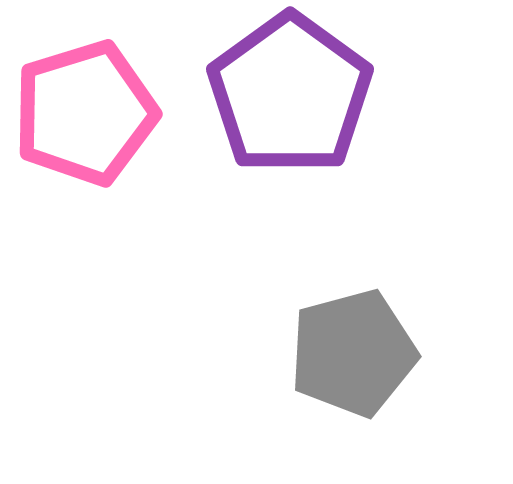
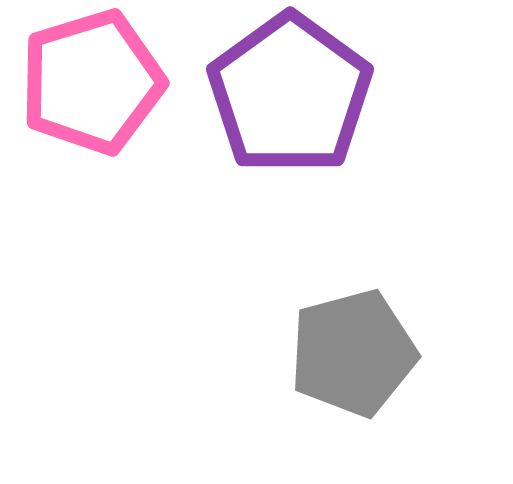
pink pentagon: moved 7 px right, 31 px up
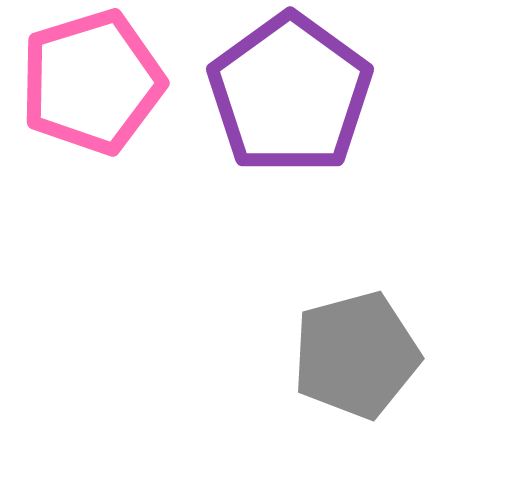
gray pentagon: moved 3 px right, 2 px down
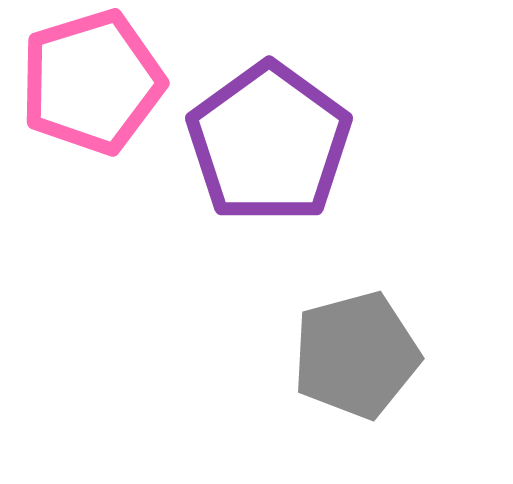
purple pentagon: moved 21 px left, 49 px down
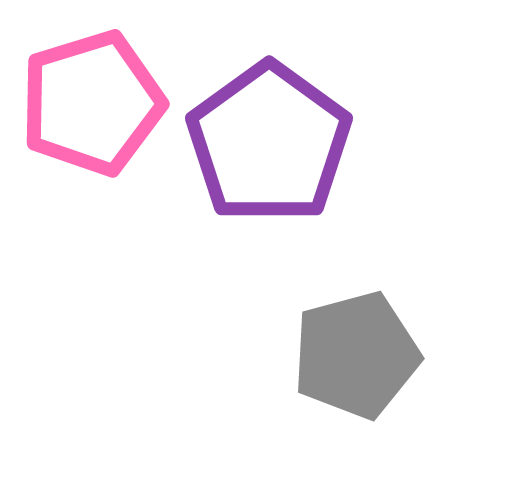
pink pentagon: moved 21 px down
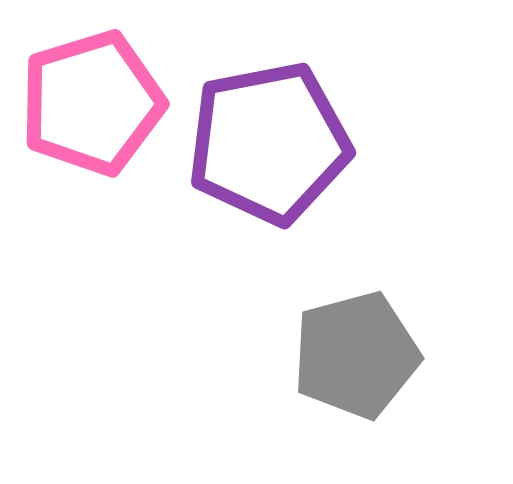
purple pentagon: rotated 25 degrees clockwise
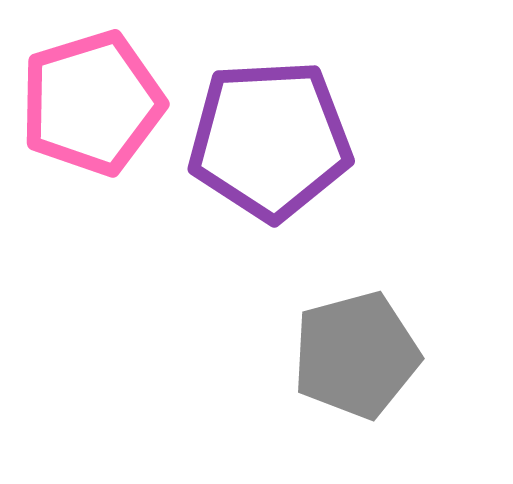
purple pentagon: moved 1 px right, 3 px up; rotated 8 degrees clockwise
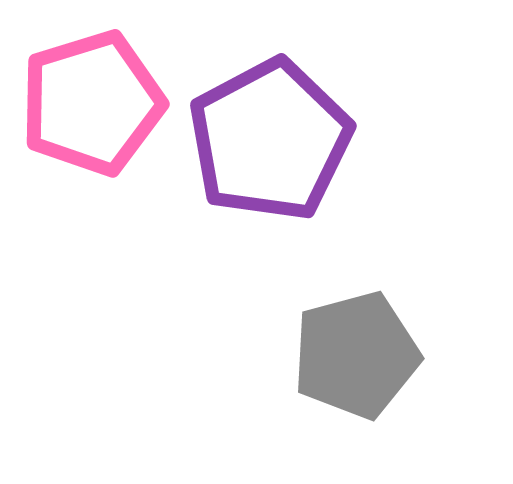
purple pentagon: rotated 25 degrees counterclockwise
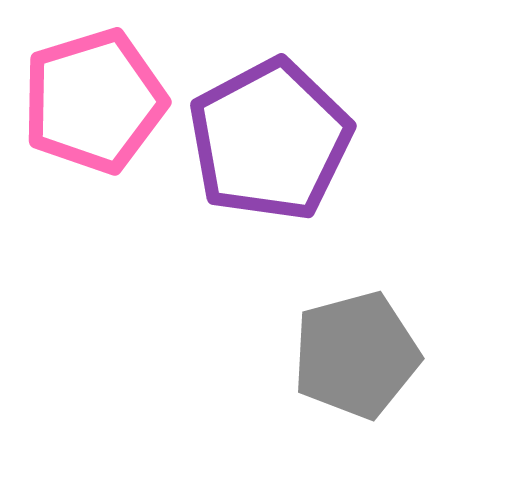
pink pentagon: moved 2 px right, 2 px up
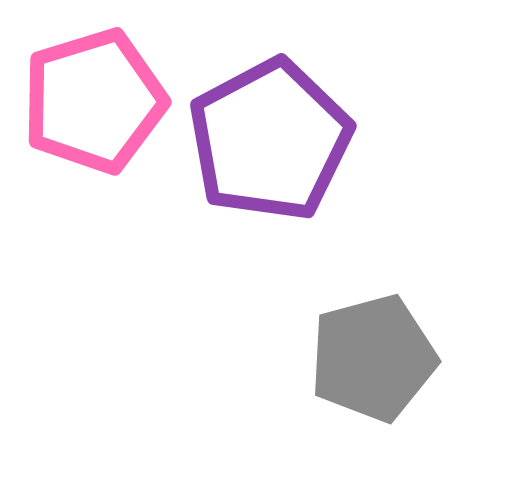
gray pentagon: moved 17 px right, 3 px down
